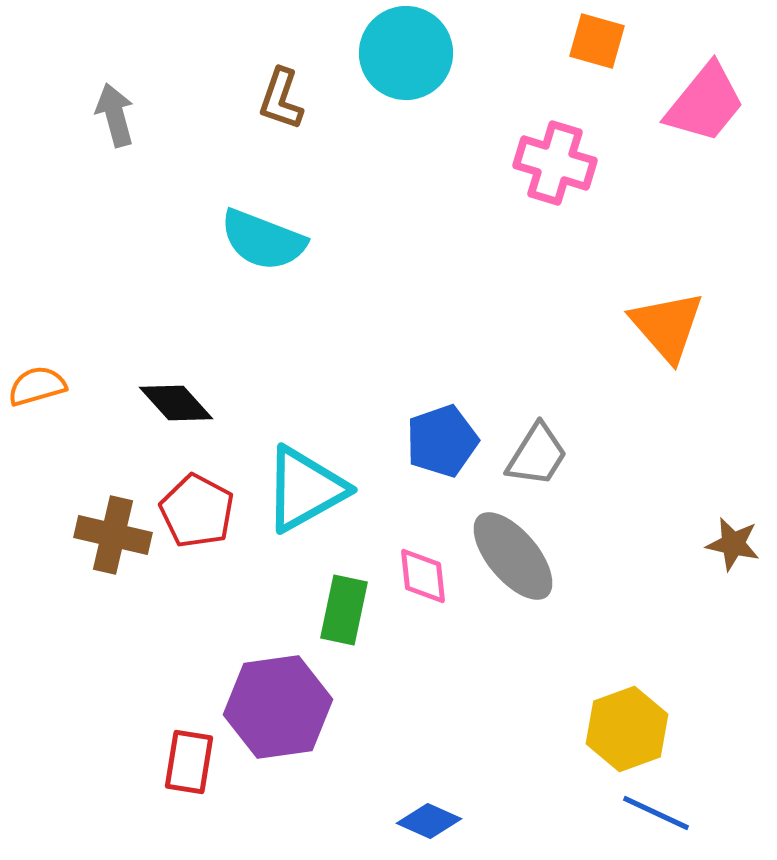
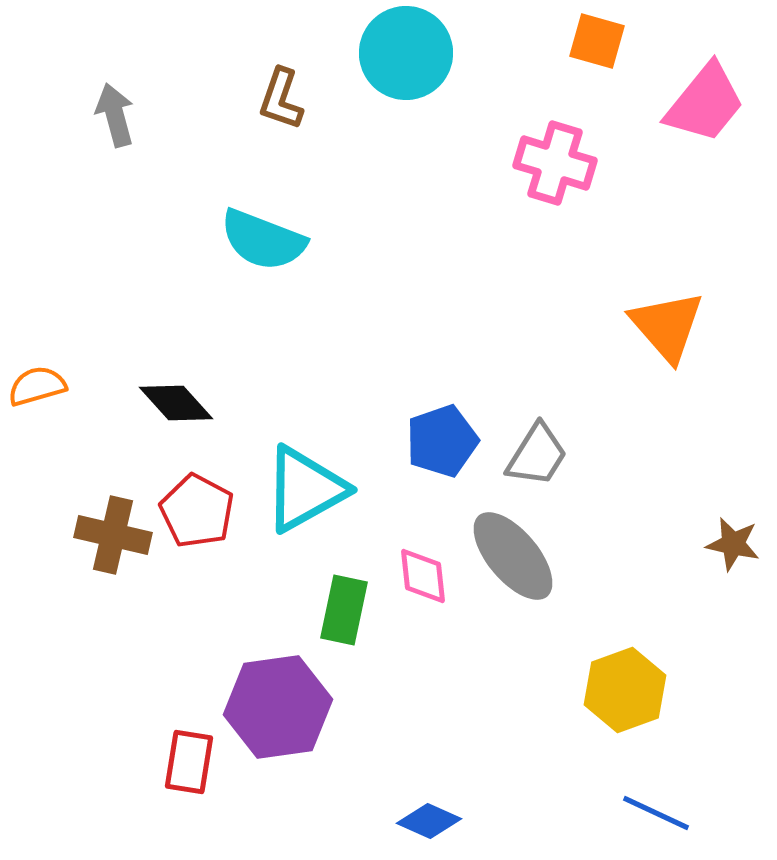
yellow hexagon: moved 2 px left, 39 px up
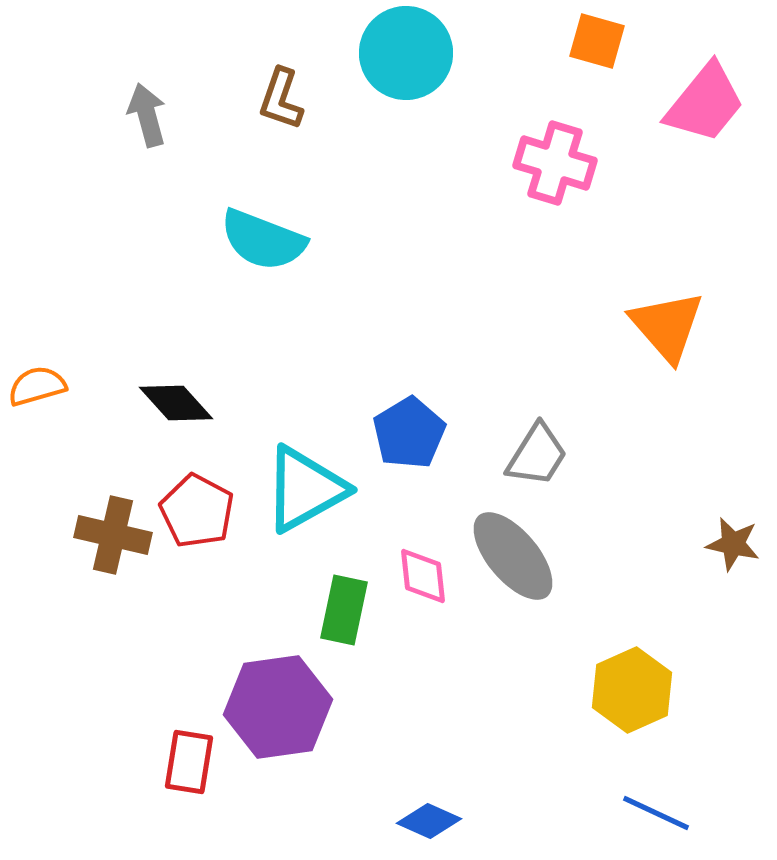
gray arrow: moved 32 px right
blue pentagon: moved 33 px left, 8 px up; rotated 12 degrees counterclockwise
yellow hexagon: moved 7 px right; rotated 4 degrees counterclockwise
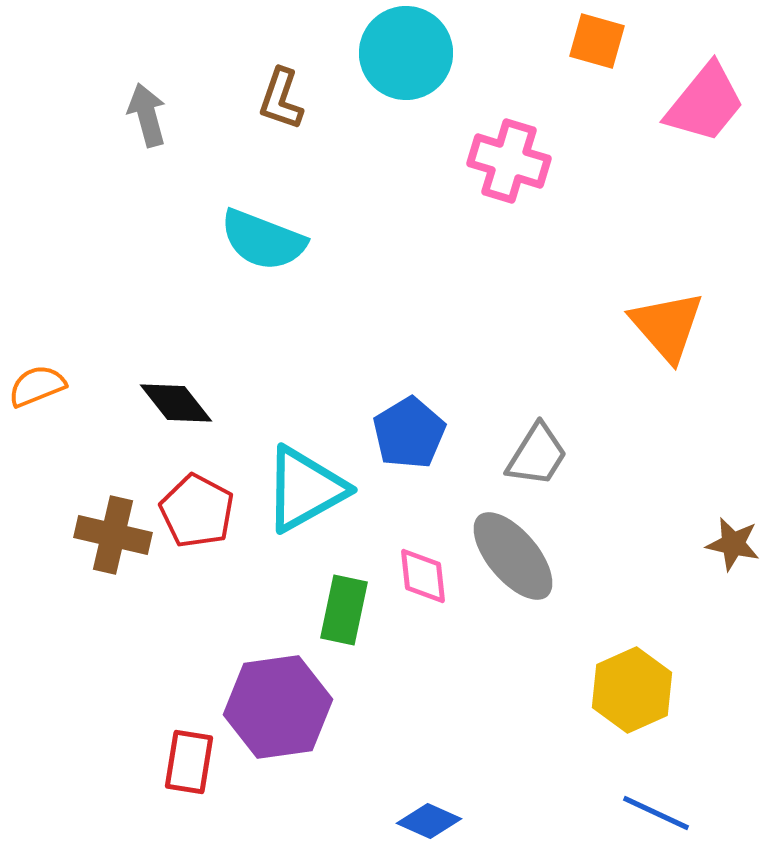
pink cross: moved 46 px left, 2 px up
orange semicircle: rotated 6 degrees counterclockwise
black diamond: rotated 4 degrees clockwise
